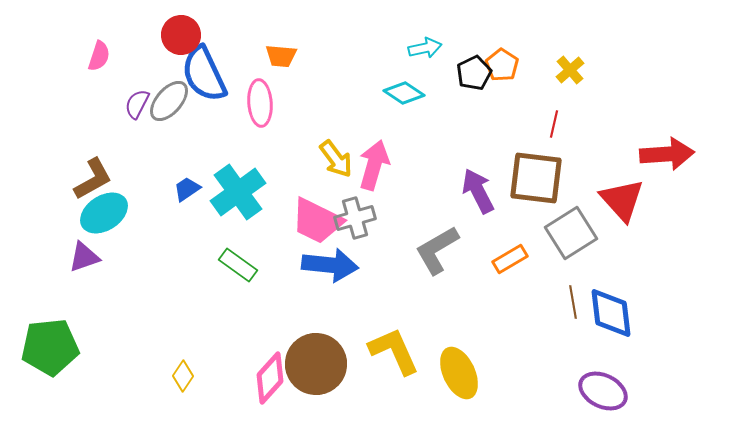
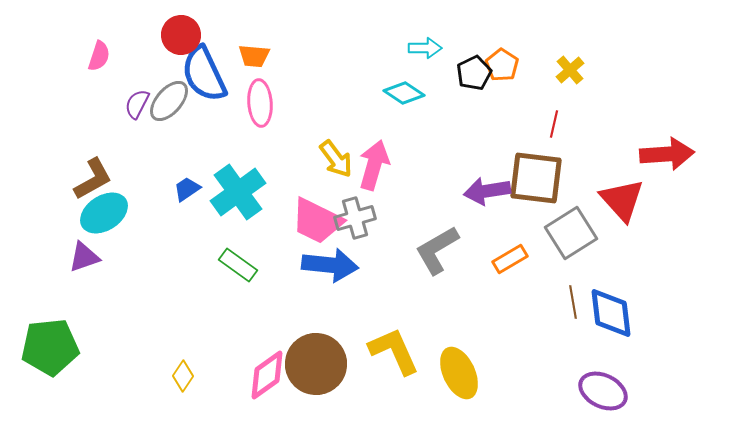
cyan arrow: rotated 12 degrees clockwise
orange trapezoid: moved 27 px left
purple arrow: moved 9 px right; rotated 72 degrees counterclockwise
pink diamond: moved 3 px left, 3 px up; rotated 12 degrees clockwise
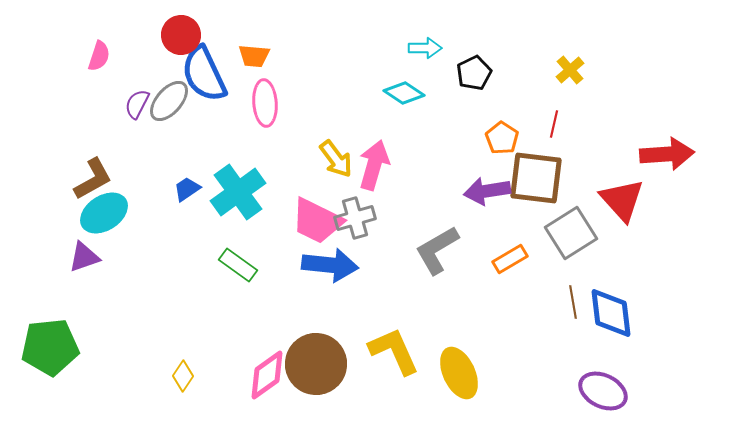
orange pentagon: moved 73 px down
pink ellipse: moved 5 px right
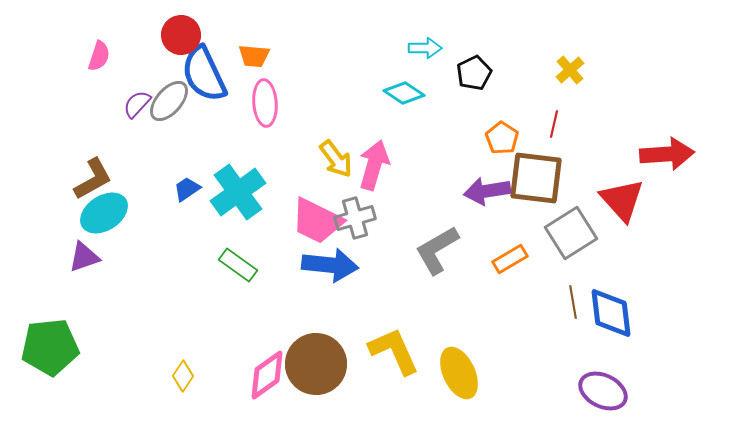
purple semicircle: rotated 16 degrees clockwise
